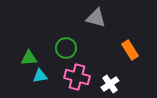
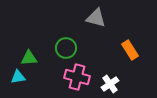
cyan triangle: moved 22 px left, 1 px down
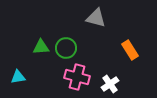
green triangle: moved 12 px right, 11 px up
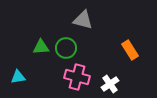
gray triangle: moved 13 px left, 2 px down
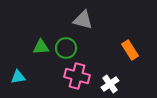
pink cross: moved 1 px up
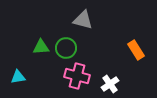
orange rectangle: moved 6 px right
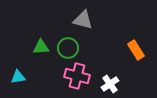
green circle: moved 2 px right
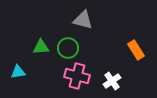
cyan triangle: moved 5 px up
white cross: moved 2 px right, 3 px up
